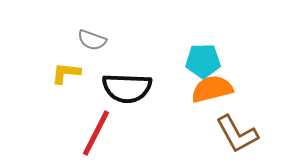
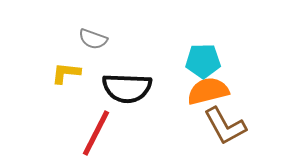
gray semicircle: moved 1 px right, 1 px up
orange semicircle: moved 4 px left, 2 px down
brown L-shape: moved 12 px left, 8 px up
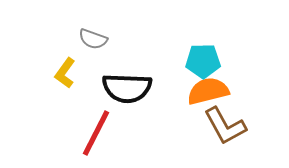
yellow L-shape: moved 1 px left; rotated 60 degrees counterclockwise
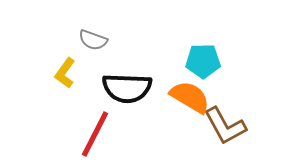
gray semicircle: moved 1 px down
orange semicircle: moved 18 px left, 6 px down; rotated 45 degrees clockwise
red line: moved 1 px left, 1 px down
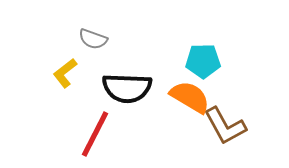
gray semicircle: moved 1 px up
yellow L-shape: rotated 16 degrees clockwise
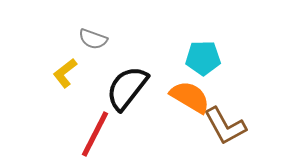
cyan pentagon: moved 3 px up
black semicircle: rotated 126 degrees clockwise
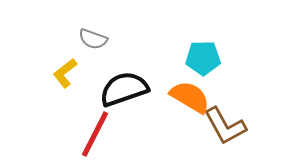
black semicircle: moved 3 px left, 1 px down; rotated 33 degrees clockwise
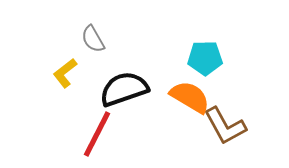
gray semicircle: rotated 40 degrees clockwise
cyan pentagon: moved 2 px right
red line: moved 2 px right
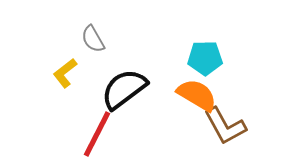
black semicircle: rotated 18 degrees counterclockwise
orange semicircle: moved 7 px right, 2 px up
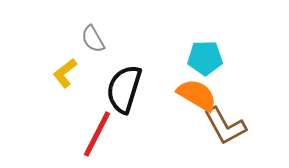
black semicircle: rotated 36 degrees counterclockwise
